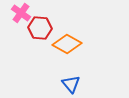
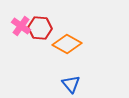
pink cross: moved 13 px down
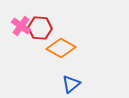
orange diamond: moved 6 px left, 4 px down
blue triangle: rotated 30 degrees clockwise
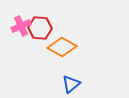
pink cross: rotated 30 degrees clockwise
orange diamond: moved 1 px right, 1 px up
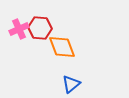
pink cross: moved 2 px left, 3 px down
orange diamond: rotated 40 degrees clockwise
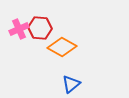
orange diamond: rotated 40 degrees counterclockwise
